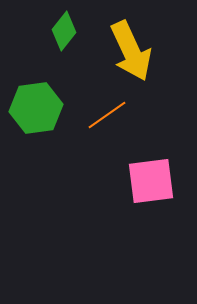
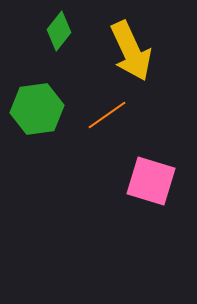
green diamond: moved 5 px left
green hexagon: moved 1 px right, 1 px down
pink square: rotated 24 degrees clockwise
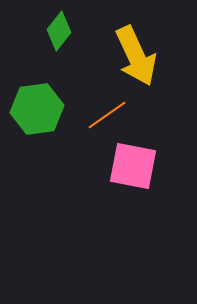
yellow arrow: moved 5 px right, 5 px down
pink square: moved 18 px left, 15 px up; rotated 6 degrees counterclockwise
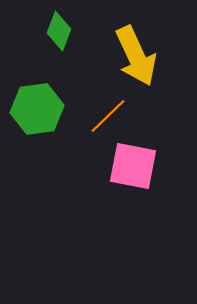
green diamond: rotated 18 degrees counterclockwise
orange line: moved 1 px right, 1 px down; rotated 9 degrees counterclockwise
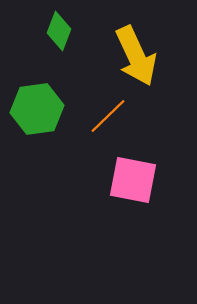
pink square: moved 14 px down
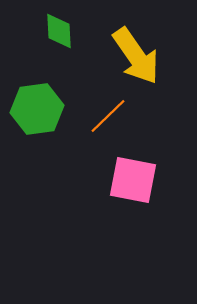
green diamond: rotated 24 degrees counterclockwise
yellow arrow: rotated 10 degrees counterclockwise
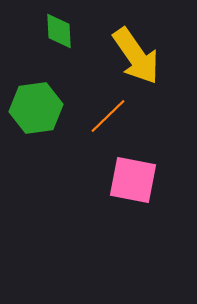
green hexagon: moved 1 px left, 1 px up
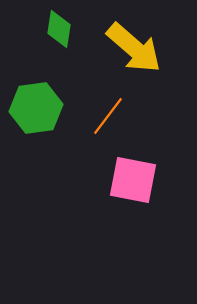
green diamond: moved 2 px up; rotated 12 degrees clockwise
yellow arrow: moved 2 px left, 8 px up; rotated 14 degrees counterclockwise
orange line: rotated 9 degrees counterclockwise
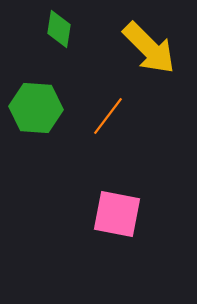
yellow arrow: moved 15 px right; rotated 4 degrees clockwise
green hexagon: rotated 12 degrees clockwise
pink square: moved 16 px left, 34 px down
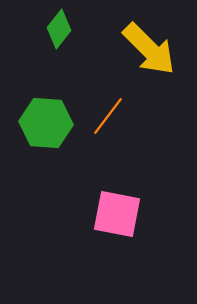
green diamond: rotated 30 degrees clockwise
yellow arrow: moved 1 px down
green hexagon: moved 10 px right, 15 px down
